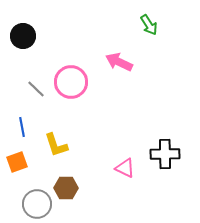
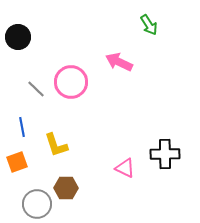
black circle: moved 5 px left, 1 px down
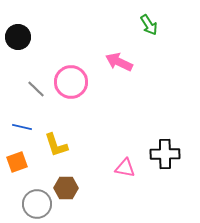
blue line: rotated 66 degrees counterclockwise
pink triangle: rotated 15 degrees counterclockwise
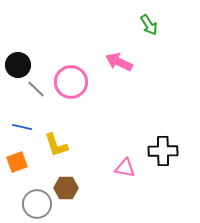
black circle: moved 28 px down
black cross: moved 2 px left, 3 px up
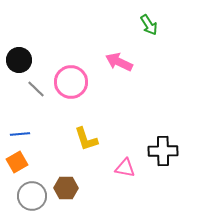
black circle: moved 1 px right, 5 px up
blue line: moved 2 px left, 7 px down; rotated 18 degrees counterclockwise
yellow L-shape: moved 30 px right, 6 px up
orange square: rotated 10 degrees counterclockwise
gray circle: moved 5 px left, 8 px up
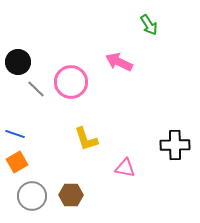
black circle: moved 1 px left, 2 px down
blue line: moved 5 px left; rotated 24 degrees clockwise
black cross: moved 12 px right, 6 px up
brown hexagon: moved 5 px right, 7 px down
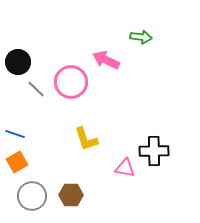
green arrow: moved 8 px left, 12 px down; rotated 50 degrees counterclockwise
pink arrow: moved 13 px left, 2 px up
black cross: moved 21 px left, 6 px down
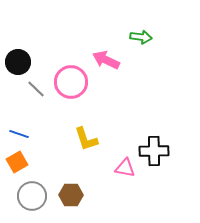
blue line: moved 4 px right
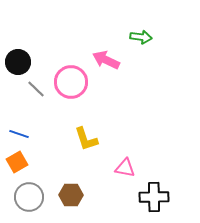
black cross: moved 46 px down
gray circle: moved 3 px left, 1 px down
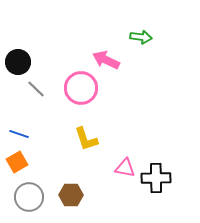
pink circle: moved 10 px right, 6 px down
black cross: moved 2 px right, 19 px up
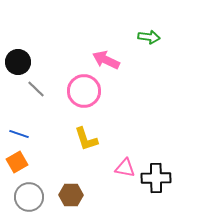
green arrow: moved 8 px right
pink circle: moved 3 px right, 3 px down
